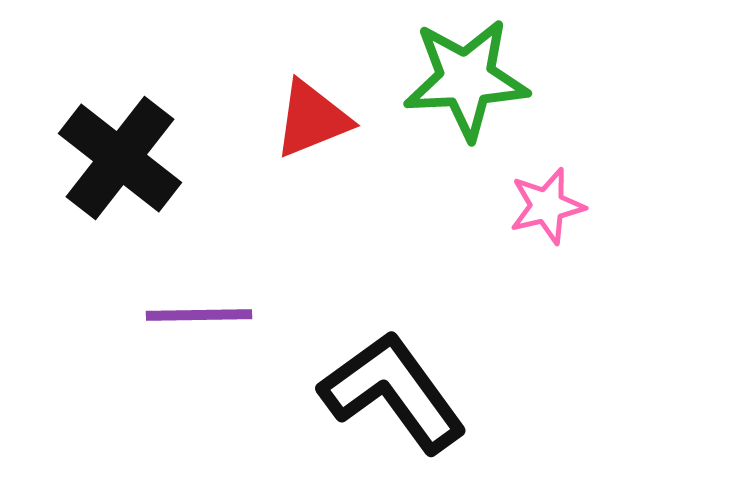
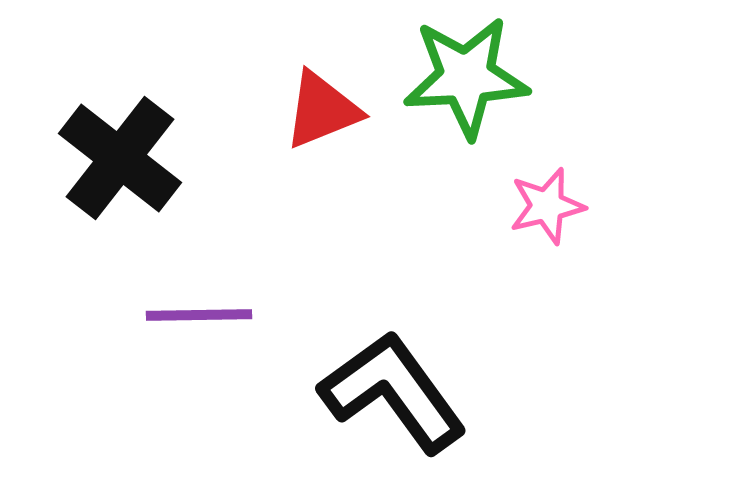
green star: moved 2 px up
red triangle: moved 10 px right, 9 px up
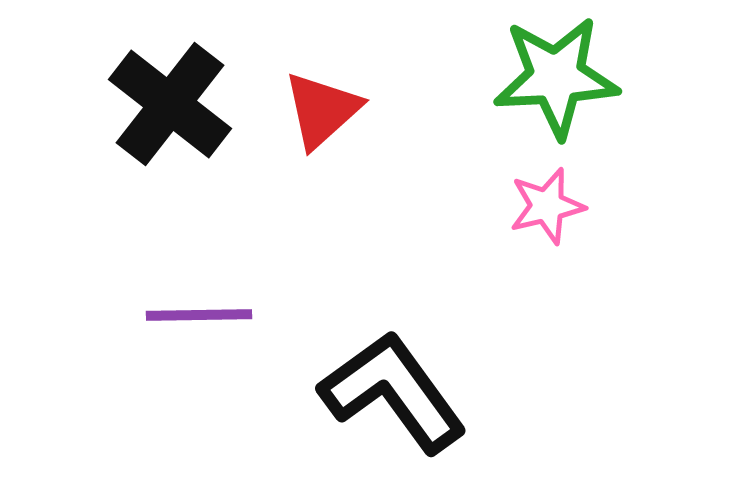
green star: moved 90 px right
red triangle: rotated 20 degrees counterclockwise
black cross: moved 50 px right, 54 px up
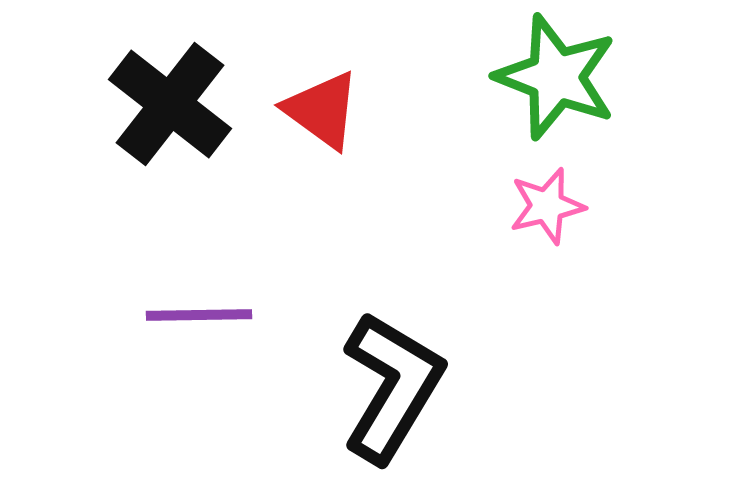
green star: rotated 24 degrees clockwise
red triangle: rotated 42 degrees counterclockwise
black L-shape: moved 1 px left, 5 px up; rotated 67 degrees clockwise
